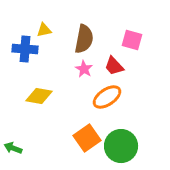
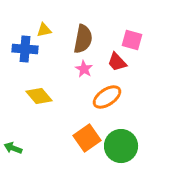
brown semicircle: moved 1 px left
red trapezoid: moved 3 px right, 4 px up
yellow diamond: rotated 40 degrees clockwise
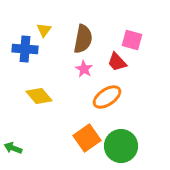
yellow triangle: rotated 42 degrees counterclockwise
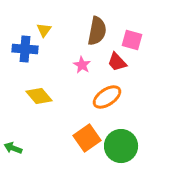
brown semicircle: moved 14 px right, 8 px up
pink star: moved 2 px left, 4 px up
